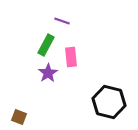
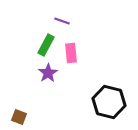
pink rectangle: moved 4 px up
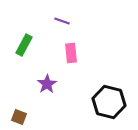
green rectangle: moved 22 px left
purple star: moved 1 px left, 11 px down
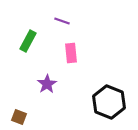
green rectangle: moved 4 px right, 4 px up
black hexagon: rotated 8 degrees clockwise
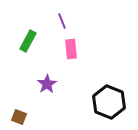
purple line: rotated 49 degrees clockwise
pink rectangle: moved 4 px up
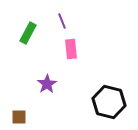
green rectangle: moved 8 px up
black hexagon: rotated 8 degrees counterclockwise
brown square: rotated 21 degrees counterclockwise
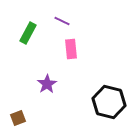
purple line: rotated 42 degrees counterclockwise
brown square: moved 1 px left, 1 px down; rotated 21 degrees counterclockwise
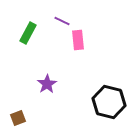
pink rectangle: moved 7 px right, 9 px up
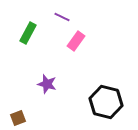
purple line: moved 4 px up
pink rectangle: moved 2 px left, 1 px down; rotated 42 degrees clockwise
purple star: rotated 24 degrees counterclockwise
black hexagon: moved 3 px left
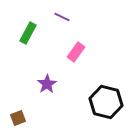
pink rectangle: moved 11 px down
purple star: rotated 24 degrees clockwise
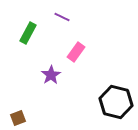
purple star: moved 4 px right, 9 px up
black hexagon: moved 10 px right
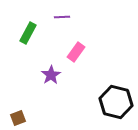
purple line: rotated 28 degrees counterclockwise
